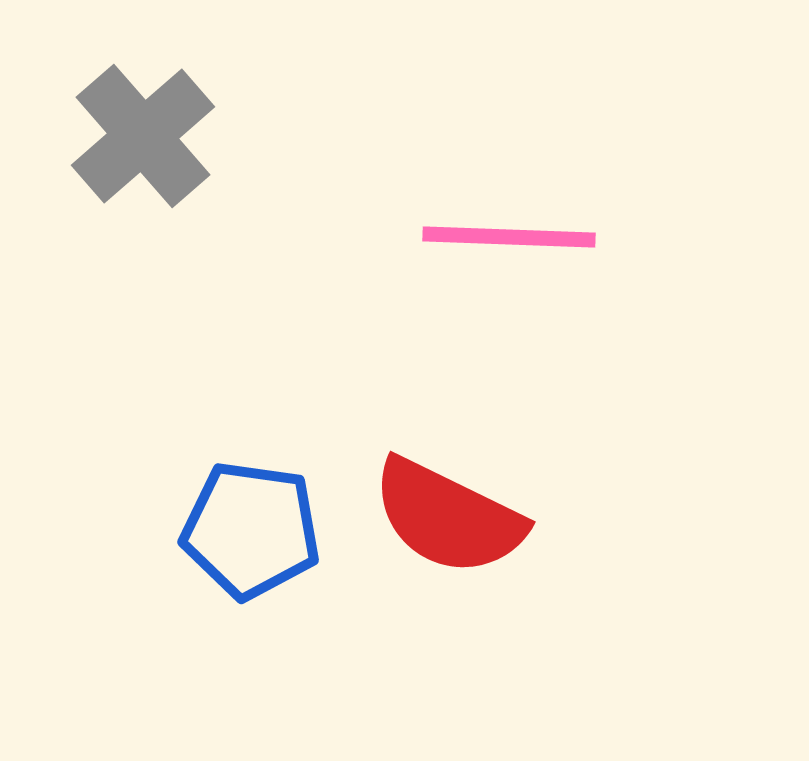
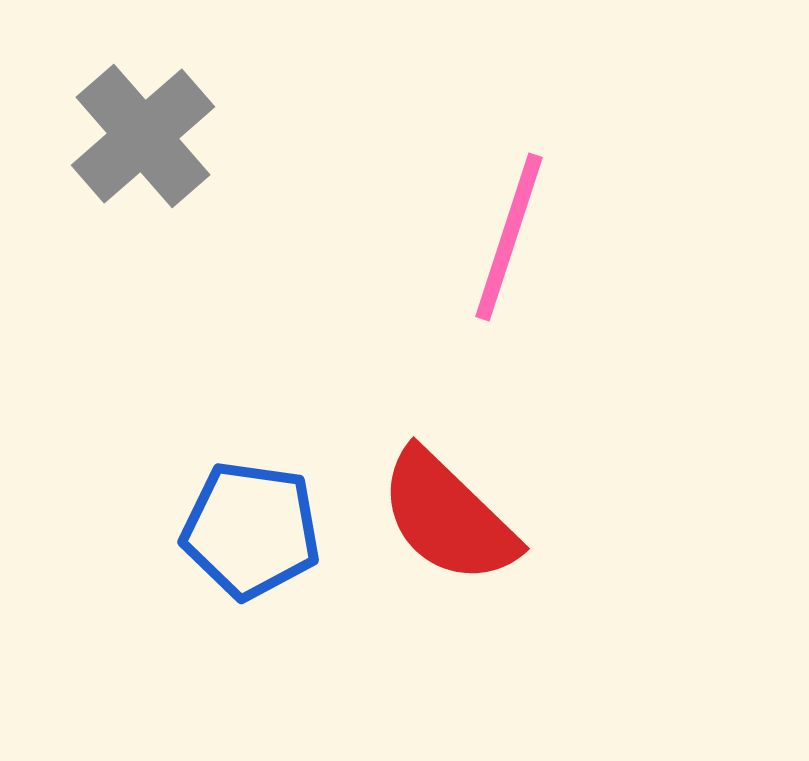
pink line: rotated 74 degrees counterclockwise
red semicircle: rotated 18 degrees clockwise
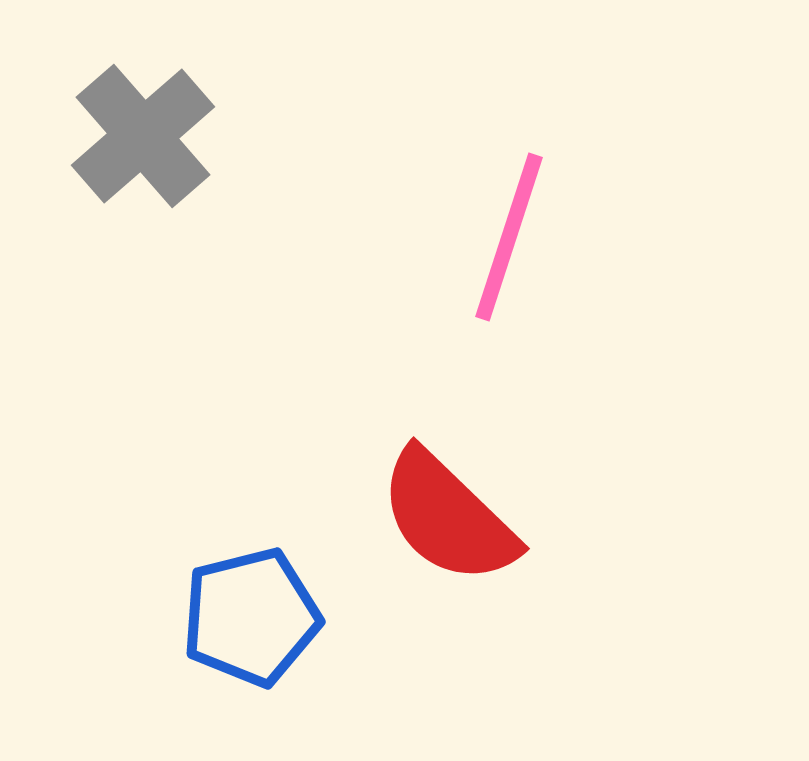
blue pentagon: moved 87 px down; rotated 22 degrees counterclockwise
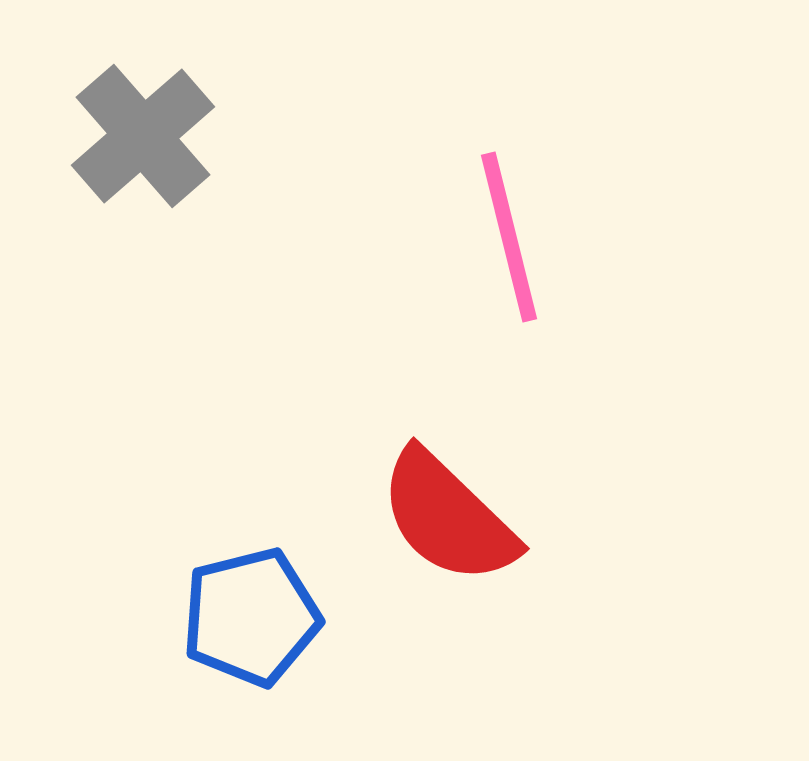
pink line: rotated 32 degrees counterclockwise
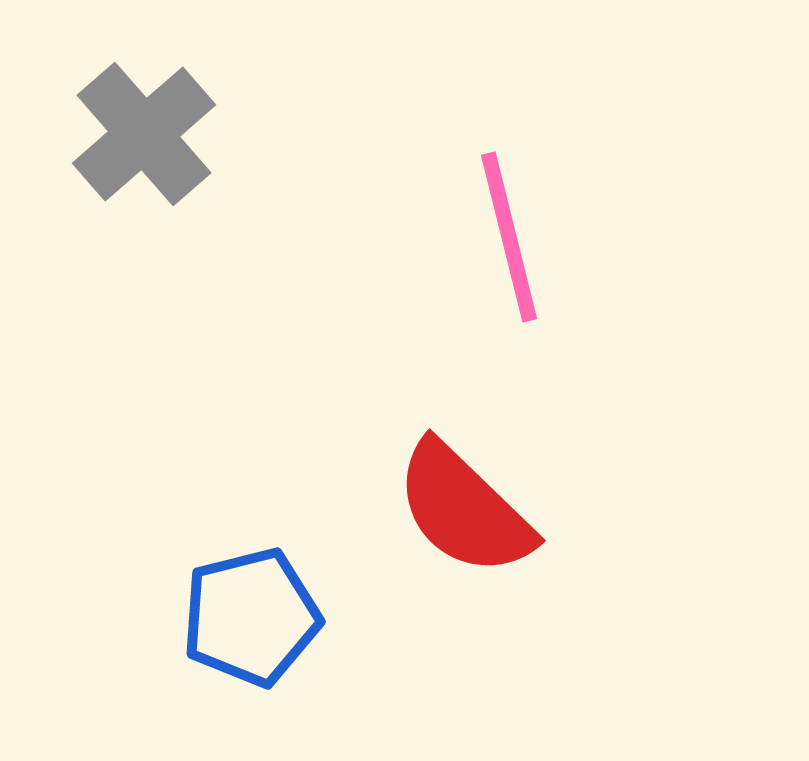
gray cross: moved 1 px right, 2 px up
red semicircle: moved 16 px right, 8 px up
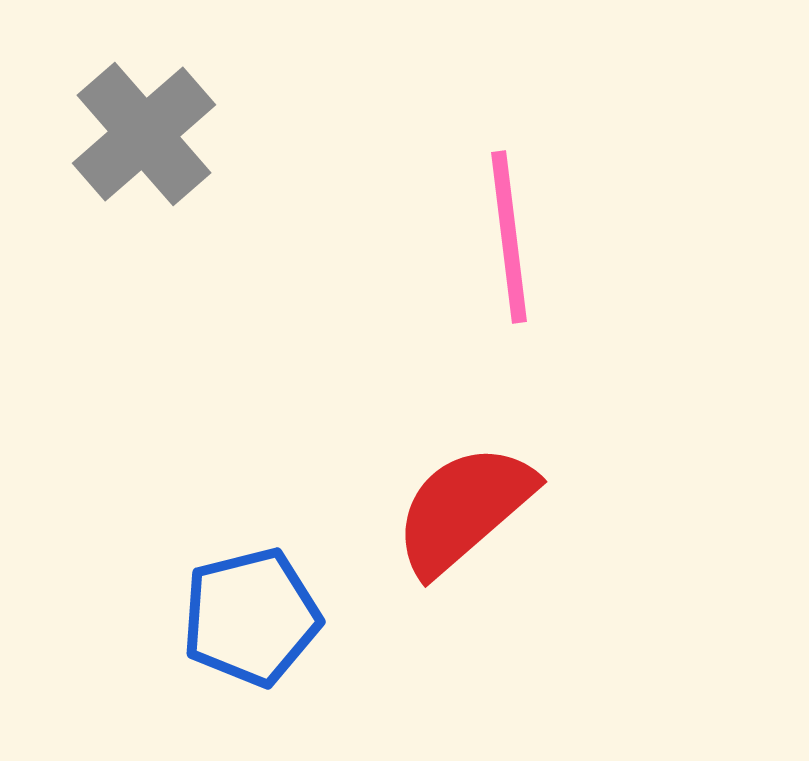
pink line: rotated 7 degrees clockwise
red semicircle: rotated 95 degrees clockwise
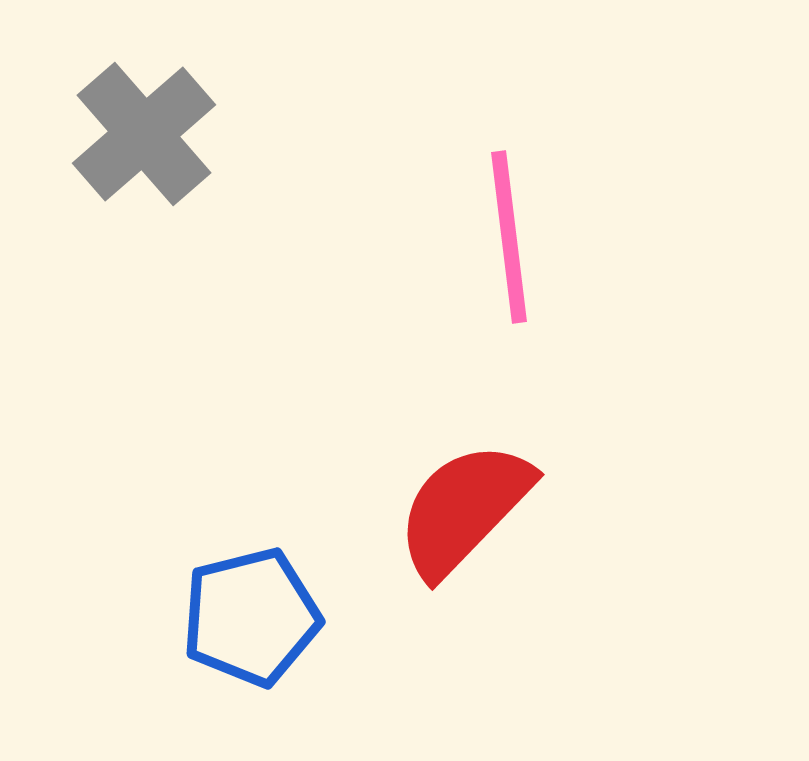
red semicircle: rotated 5 degrees counterclockwise
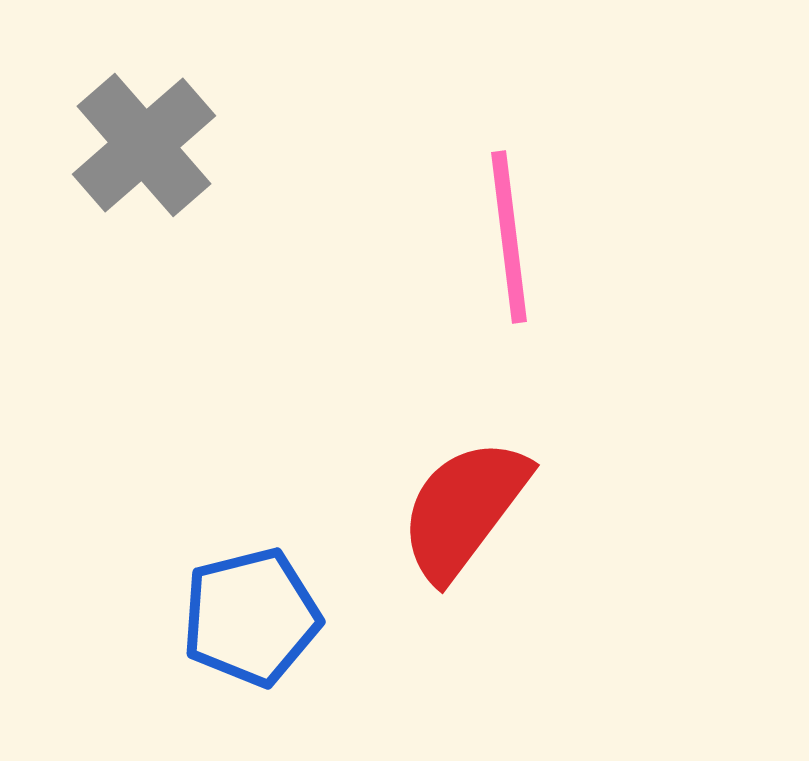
gray cross: moved 11 px down
red semicircle: rotated 7 degrees counterclockwise
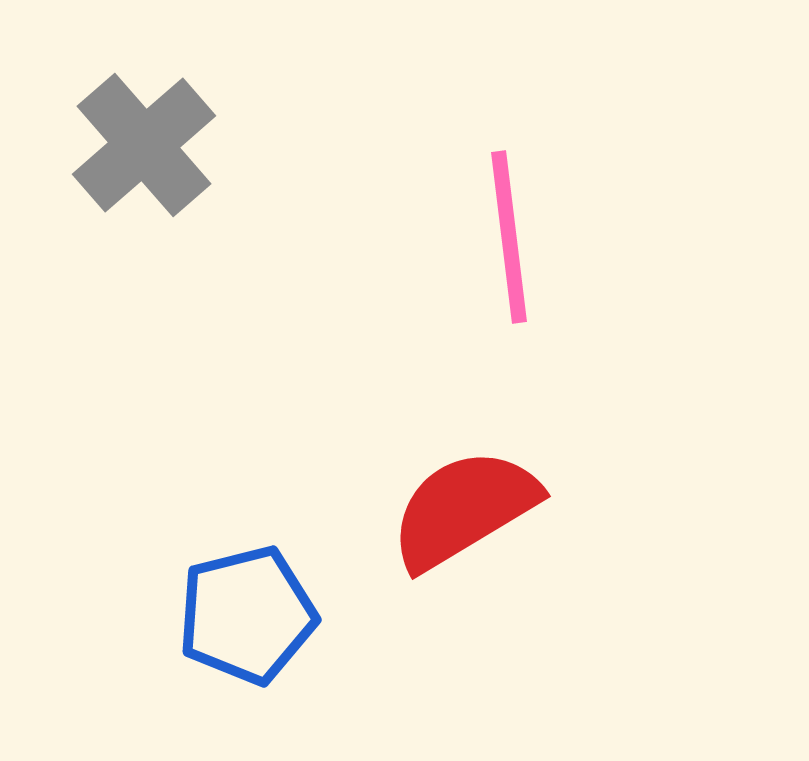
red semicircle: rotated 22 degrees clockwise
blue pentagon: moved 4 px left, 2 px up
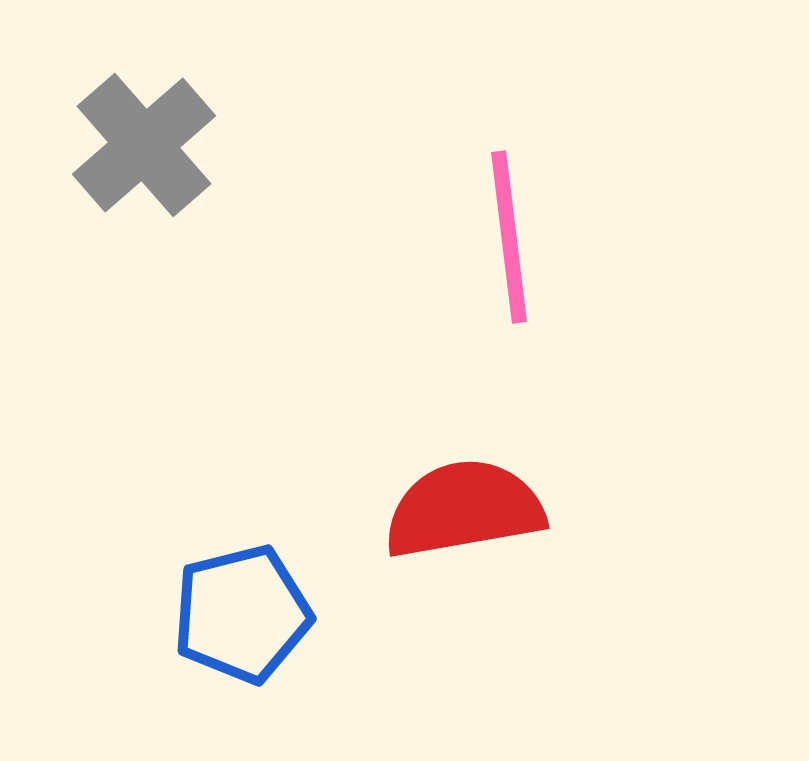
red semicircle: rotated 21 degrees clockwise
blue pentagon: moved 5 px left, 1 px up
